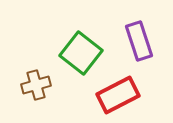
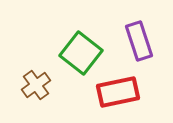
brown cross: rotated 20 degrees counterclockwise
red rectangle: moved 3 px up; rotated 15 degrees clockwise
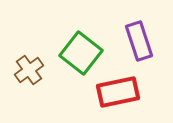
brown cross: moved 7 px left, 15 px up
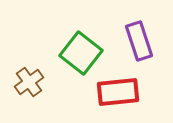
brown cross: moved 12 px down
red rectangle: rotated 6 degrees clockwise
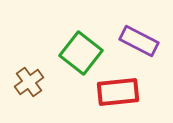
purple rectangle: rotated 45 degrees counterclockwise
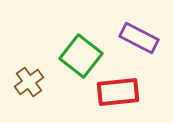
purple rectangle: moved 3 px up
green square: moved 3 px down
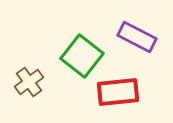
purple rectangle: moved 2 px left, 1 px up
green square: moved 1 px right
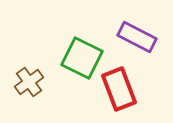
green square: moved 2 px down; rotated 12 degrees counterclockwise
red rectangle: moved 1 px right, 3 px up; rotated 75 degrees clockwise
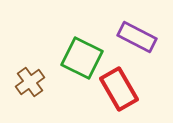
brown cross: moved 1 px right
red rectangle: rotated 9 degrees counterclockwise
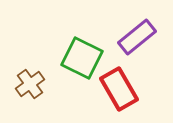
purple rectangle: rotated 66 degrees counterclockwise
brown cross: moved 2 px down
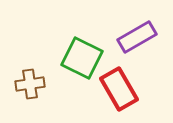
purple rectangle: rotated 9 degrees clockwise
brown cross: rotated 28 degrees clockwise
